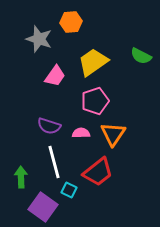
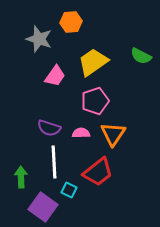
purple semicircle: moved 2 px down
white line: rotated 12 degrees clockwise
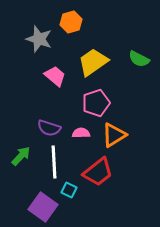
orange hexagon: rotated 10 degrees counterclockwise
green semicircle: moved 2 px left, 3 px down
pink trapezoid: rotated 85 degrees counterclockwise
pink pentagon: moved 1 px right, 2 px down
orange triangle: moved 1 px right, 1 px down; rotated 24 degrees clockwise
green arrow: moved 21 px up; rotated 45 degrees clockwise
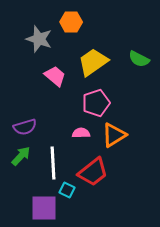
orange hexagon: rotated 15 degrees clockwise
purple semicircle: moved 24 px left, 1 px up; rotated 35 degrees counterclockwise
white line: moved 1 px left, 1 px down
red trapezoid: moved 5 px left
cyan square: moved 2 px left
purple square: moved 1 px right, 1 px down; rotated 36 degrees counterclockwise
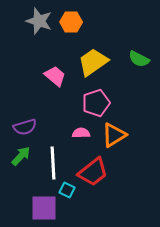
gray star: moved 18 px up
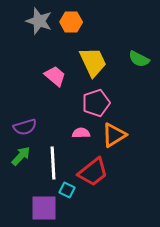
yellow trapezoid: rotated 100 degrees clockwise
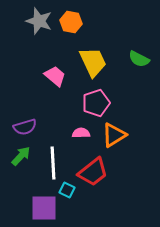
orange hexagon: rotated 10 degrees clockwise
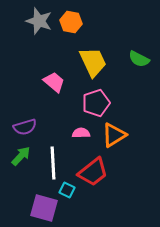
pink trapezoid: moved 1 px left, 6 px down
purple square: rotated 16 degrees clockwise
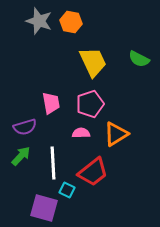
pink trapezoid: moved 3 px left, 21 px down; rotated 40 degrees clockwise
pink pentagon: moved 6 px left, 1 px down
orange triangle: moved 2 px right, 1 px up
